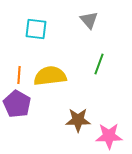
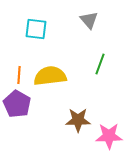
green line: moved 1 px right
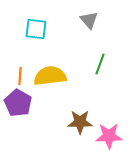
orange line: moved 1 px right, 1 px down
purple pentagon: moved 1 px right, 1 px up
brown star: moved 2 px right, 2 px down
